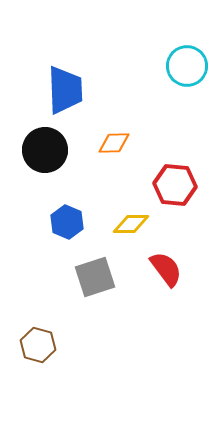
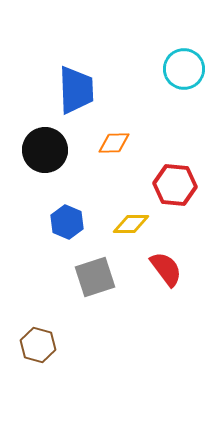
cyan circle: moved 3 px left, 3 px down
blue trapezoid: moved 11 px right
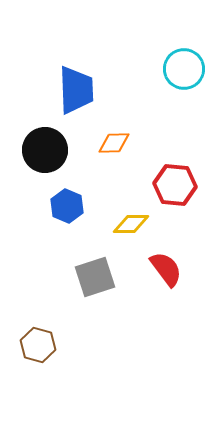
blue hexagon: moved 16 px up
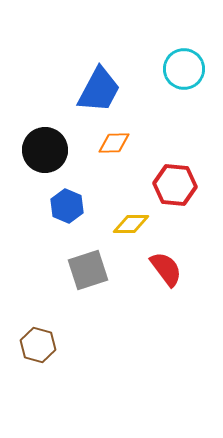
blue trapezoid: moved 23 px right; rotated 30 degrees clockwise
gray square: moved 7 px left, 7 px up
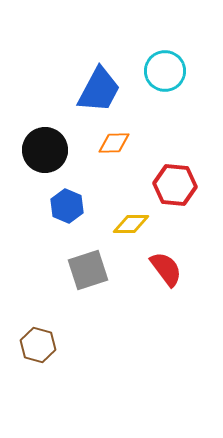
cyan circle: moved 19 px left, 2 px down
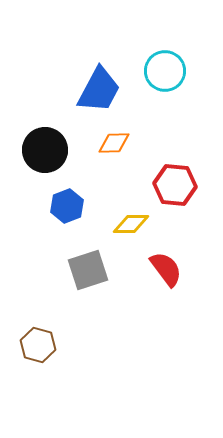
blue hexagon: rotated 16 degrees clockwise
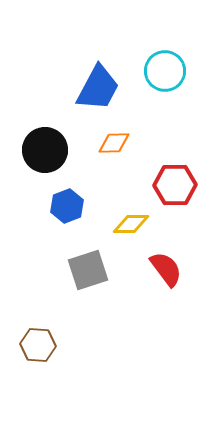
blue trapezoid: moved 1 px left, 2 px up
red hexagon: rotated 6 degrees counterclockwise
brown hexagon: rotated 12 degrees counterclockwise
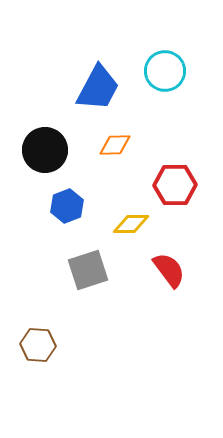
orange diamond: moved 1 px right, 2 px down
red semicircle: moved 3 px right, 1 px down
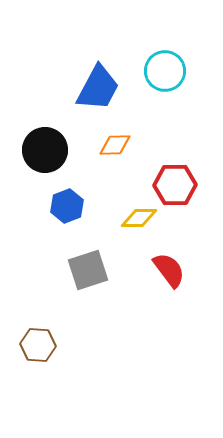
yellow diamond: moved 8 px right, 6 px up
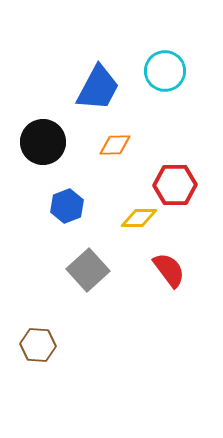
black circle: moved 2 px left, 8 px up
gray square: rotated 24 degrees counterclockwise
